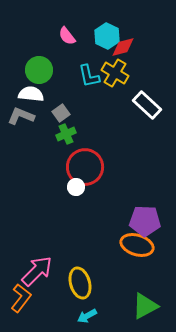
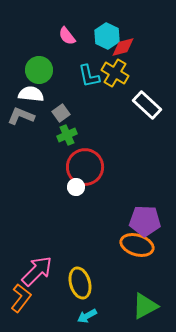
green cross: moved 1 px right, 1 px down
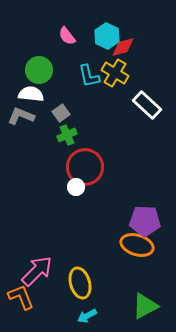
orange L-shape: moved 1 px up; rotated 60 degrees counterclockwise
